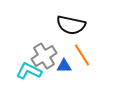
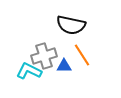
gray cross: rotated 15 degrees clockwise
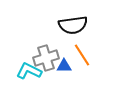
black semicircle: moved 2 px right; rotated 20 degrees counterclockwise
gray cross: moved 2 px right, 2 px down
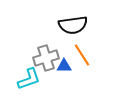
cyan L-shape: moved 8 px down; rotated 135 degrees clockwise
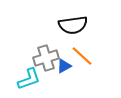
orange line: moved 1 px down; rotated 15 degrees counterclockwise
blue triangle: rotated 28 degrees counterclockwise
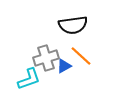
orange line: moved 1 px left
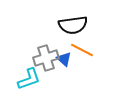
orange line: moved 1 px right, 6 px up; rotated 15 degrees counterclockwise
blue triangle: moved 7 px up; rotated 49 degrees counterclockwise
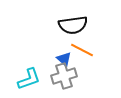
gray cross: moved 18 px right, 18 px down
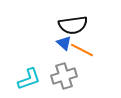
blue triangle: moved 16 px up
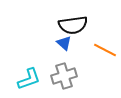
orange line: moved 23 px right
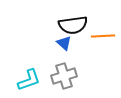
orange line: moved 2 px left, 14 px up; rotated 30 degrees counterclockwise
cyan L-shape: moved 1 px down
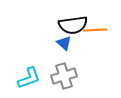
orange line: moved 8 px left, 6 px up
cyan L-shape: moved 2 px up
